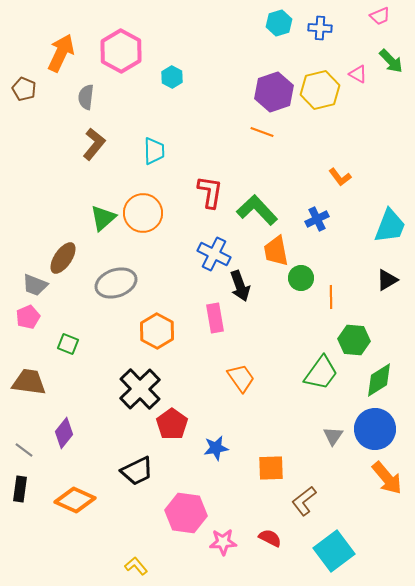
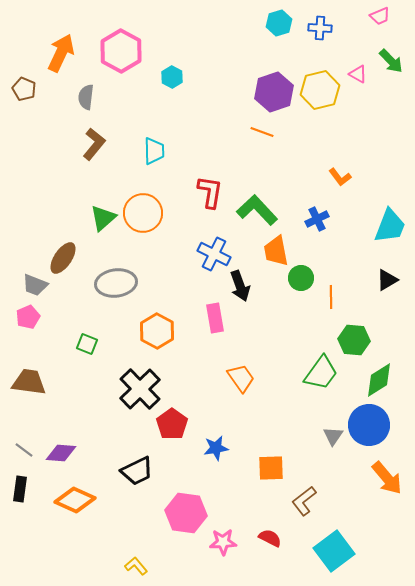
gray ellipse at (116, 283): rotated 12 degrees clockwise
green square at (68, 344): moved 19 px right
blue circle at (375, 429): moved 6 px left, 4 px up
purple diamond at (64, 433): moved 3 px left, 20 px down; rotated 56 degrees clockwise
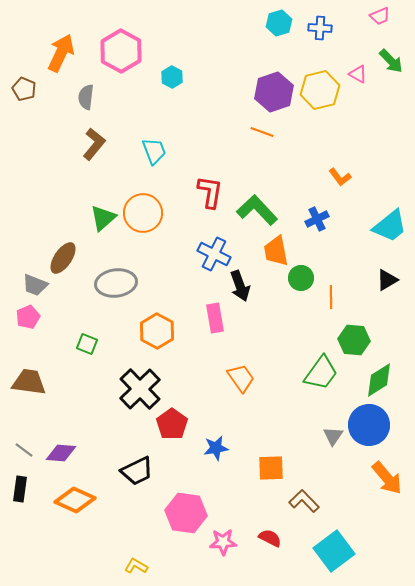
cyan trapezoid at (154, 151): rotated 20 degrees counterclockwise
cyan trapezoid at (390, 226): rotated 30 degrees clockwise
brown L-shape at (304, 501): rotated 84 degrees clockwise
yellow L-shape at (136, 566): rotated 20 degrees counterclockwise
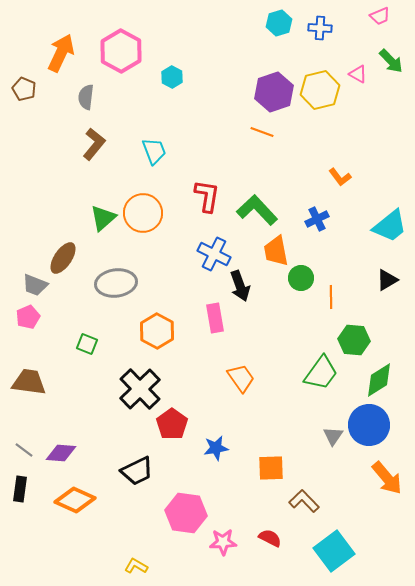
red L-shape at (210, 192): moved 3 px left, 4 px down
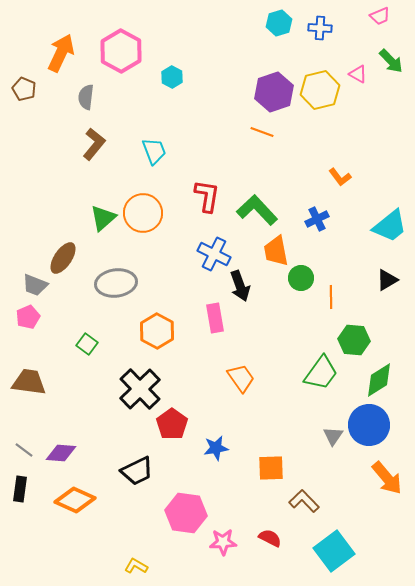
green square at (87, 344): rotated 15 degrees clockwise
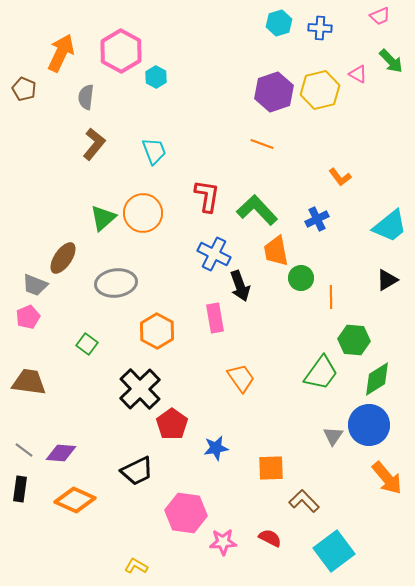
cyan hexagon at (172, 77): moved 16 px left
orange line at (262, 132): moved 12 px down
green diamond at (379, 380): moved 2 px left, 1 px up
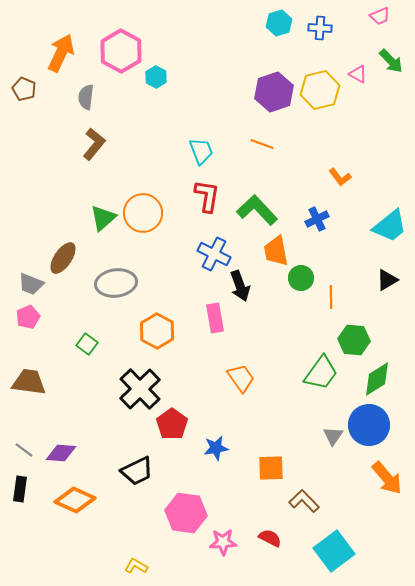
cyan trapezoid at (154, 151): moved 47 px right
gray trapezoid at (35, 285): moved 4 px left, 1 px up
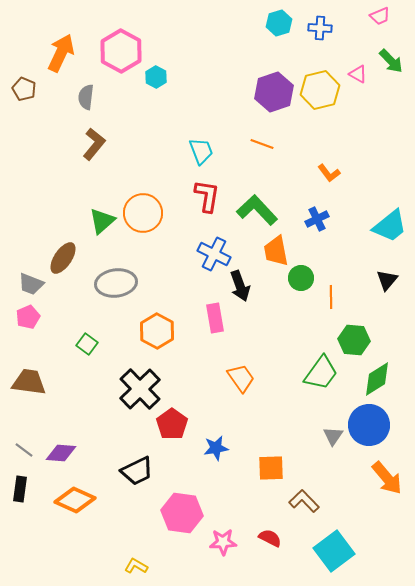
orange L-shape at (340, 177): moved 11 px left, 4 px up
green triangle at (103, 218): moved 1 px left, 3 px down
black triangle at (387, 280): rotated 20 degrees counterclockwise
pink hexagon at (186, 513): moved 4 px left
